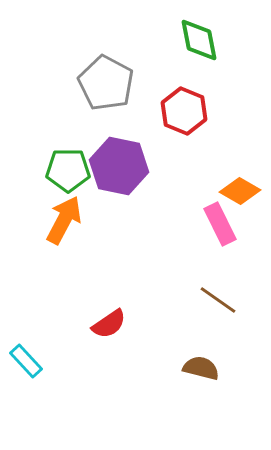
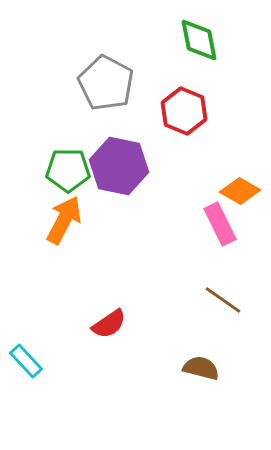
brown line: moved 5 px right
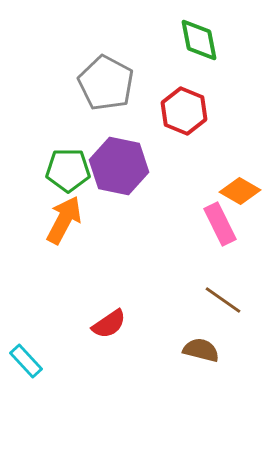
brown semicircle: moved 18 px up
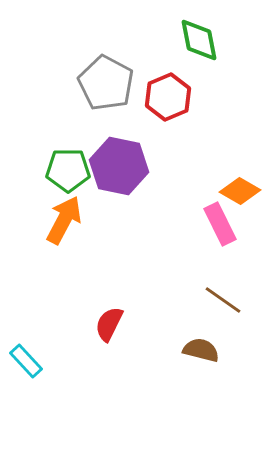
red hexagon: moved 16 px left, 14 px up; rotated 15 degrees clockwise
red semicircle: rotated 150 degrees clockwise
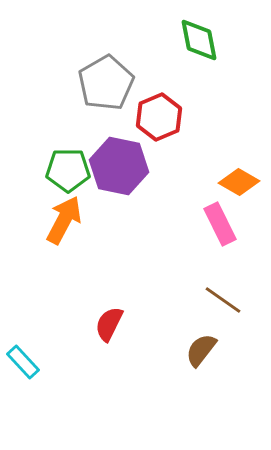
gray pentagon: rotated 14 degrees clockwise
red hexagon: moved 9 px left, 20 px down
orange diamond: moved 1 px left, 9 px up
brown semicircle: rotated 66 degrees counterclockwise
cyan rectangle: moved 3 px left, 1 px down
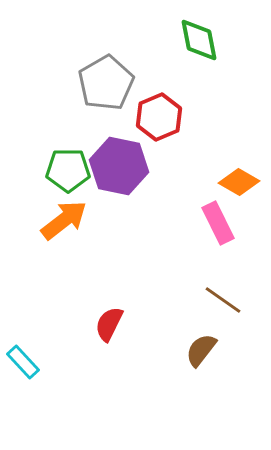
orange arrow: rotated 24 degrees clockwise
pink rectangle: moved 2 px left, 1 px up
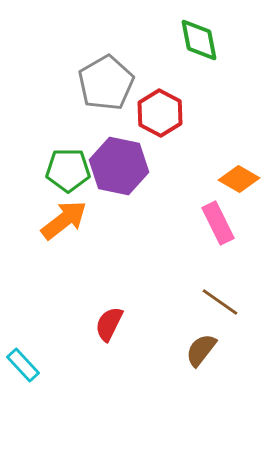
red hexagon: moved 1 px right, 4 px up; rotated 9 degrees counterclockwise
orange diamond: moved 3 px up
brown line: moved 3 px left, 2 px down
cyan rectangle: moved 3 px down
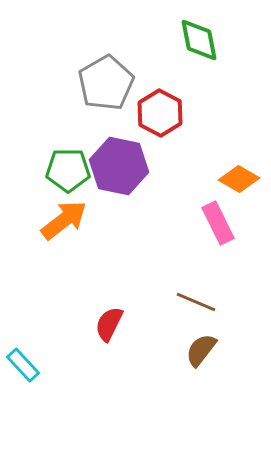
brown line: moved 24 px left; rotated 12 degrees counterclockwise
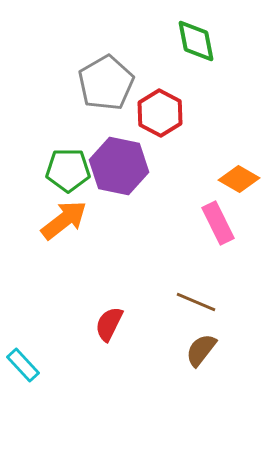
green diamond: moved 3 px left, 1 px down
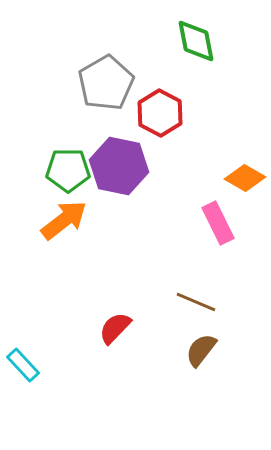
orange diamond: moved 6 px right, 1 px up
red semicircle: moved 6 px right, 4 px down; rotated 18 degrees clockwise
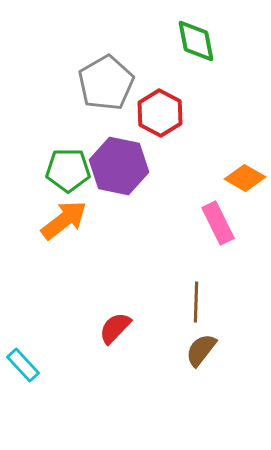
brown line: rotated 69 degrees clockwise
